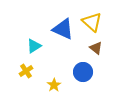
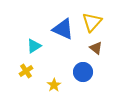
yellow triangle: rotated 30 degrees clockwise
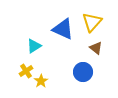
yellow star: moved 13 px left, 4 px up
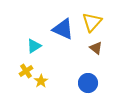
blue circle: moved 5 px right, 11 px down
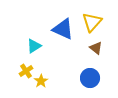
blue circle: moved 2 px right, 5 px up
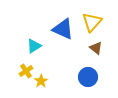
blue circle: moved 2 px left, 1 px up
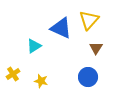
yellow triangle: moved 3 px left, 2 px up
blue triangle: moved 2 px left, 1 px up
brown triangle: rotated 24 degrees clockwise
yellow cross: moved 13 px left, 3 px down
yellow star: rotated 24 degrees counterclockwise
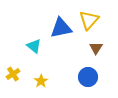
blue triangle: rotated 35 degrees counterclockwise
cyan triangle: rotated 49 degrees counterclockwise
yellow star: rotated 24 degrees clockwise
